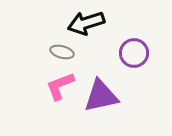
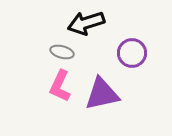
purple circle: moved 2 px left
pink L-shape: rotated 44 degrees counterclockwise
purple triangle: moved 1 px right, 2 px up
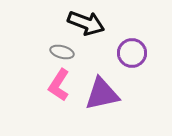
black arrow: rotated 141 degrees counterclockwise
pink L-shape: moved 1 px left, 1 px up; rotated 8 degrees clockwise
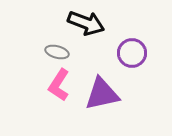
gray ellipse: moved 5 px left
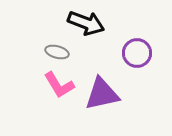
purple circle: moved 5 px right
pink L-shape: rotated 64 degrees counterclockwise
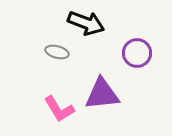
pink L-shape: moved 24 px down
purple triangle: rotated 6 degrees clockwise
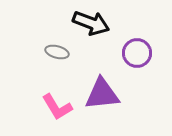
black arrow: moved 5 px right
pink L-shape: moved 2 px left, 2 px up
